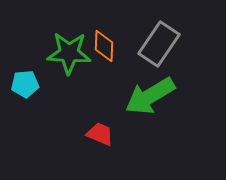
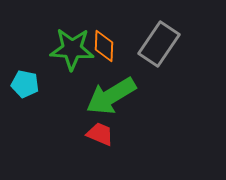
green star: moved 3 px right, 4 px up
cyan pentagon: rotated 16 degrees clockwise
green arrow: moved 39 px left
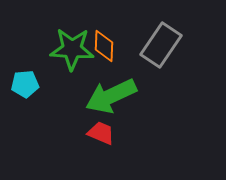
gray rectangle: moved 2 px right, 1 px down
cyan pentagon: rotated 16 degrees counterclockwise
green arrow: rotated 6 degrees clockwise
red trapezoid: moved 1 px right, 1 px up
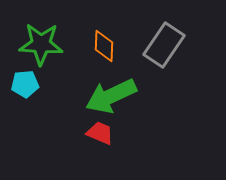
gray rectangle: moved 3 px right
green star: moved 31 px left, 5 px up
red trapezoid: moved 1 px left
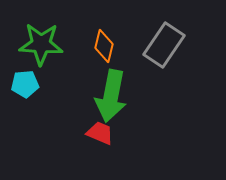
orange diamond: rotated 12 degrees clockwise
green arrow: rotated 54 degrees counterclockwise
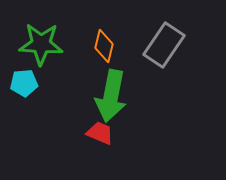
cyan pentagon: moved 1 px left, 1 px up
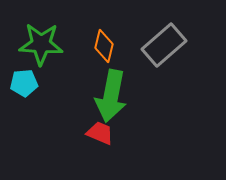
gray rectangle: rotated 15 degrees clockwise
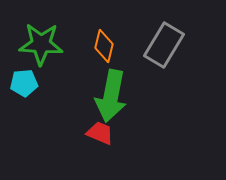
gray rectangle: rotated 18 degrees counterclockwise
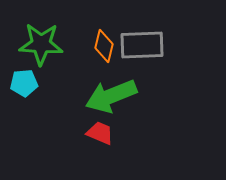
gray rectangle: moved 22 px left; rotated 57 degrees clockwise
green arrow: rotated 57 degrees clockwise
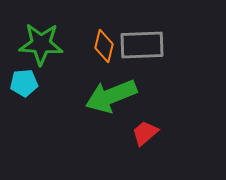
red trapezoid: moved 45 px right; rotated 64 degrees counterclockwise
